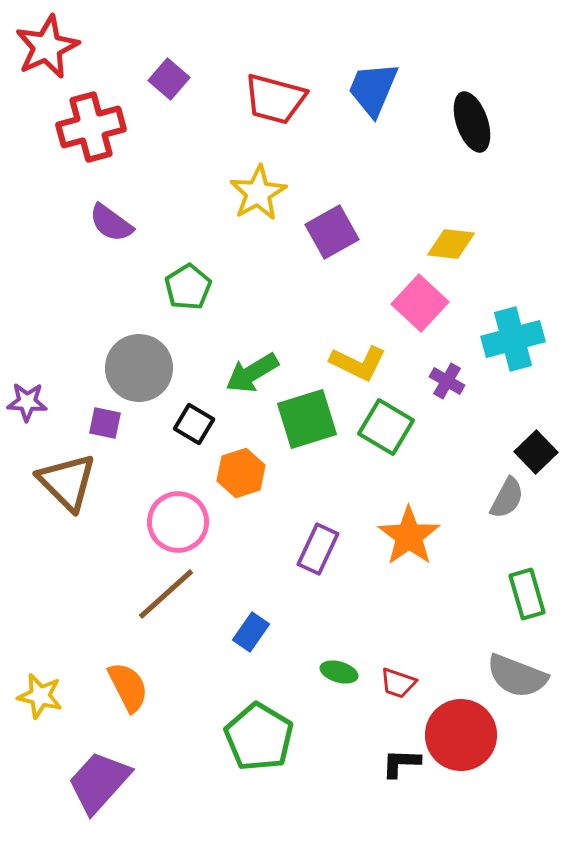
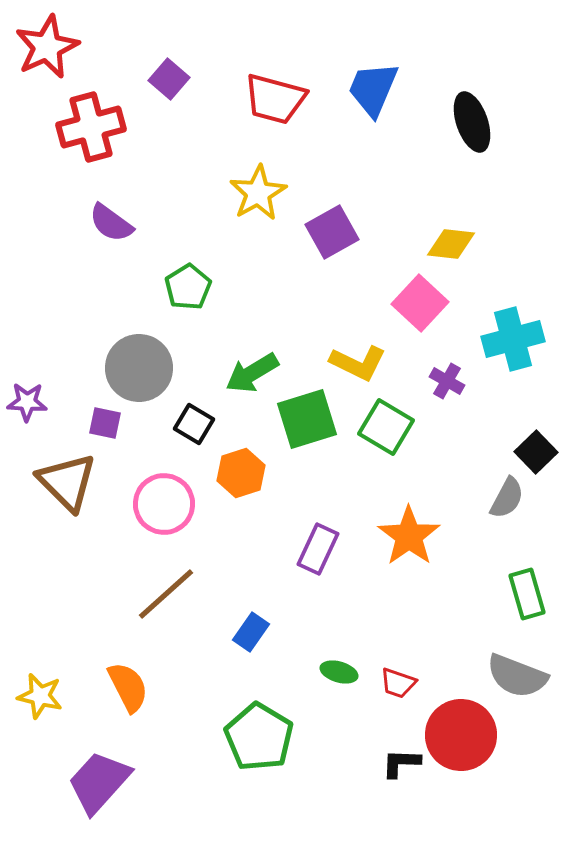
pink circle at (178, 522): moved 14 px left, 18 px up
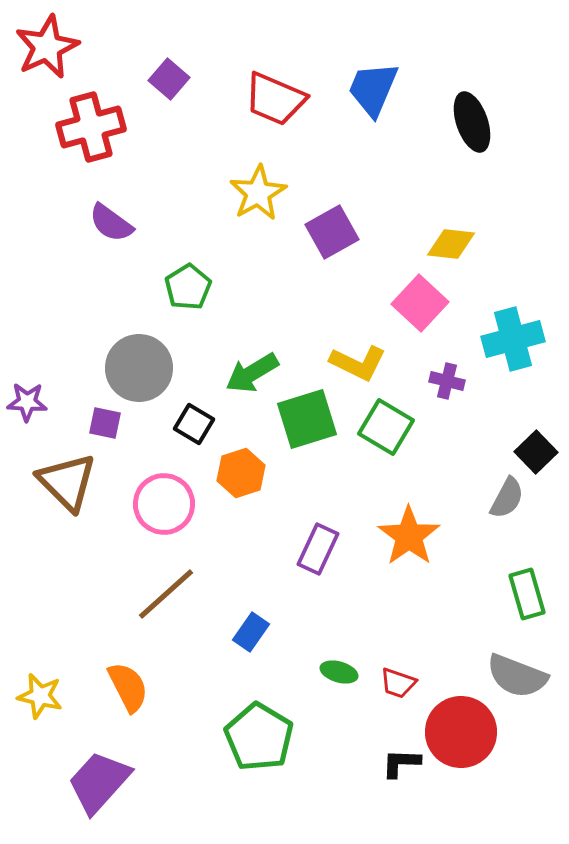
red trapezoid at (275, 99): rotated 8 degrees clockwise
purple cross at (447, 381): rotated 16 degrees counterclockwise
red circle at (461, 735): moved 3 px up
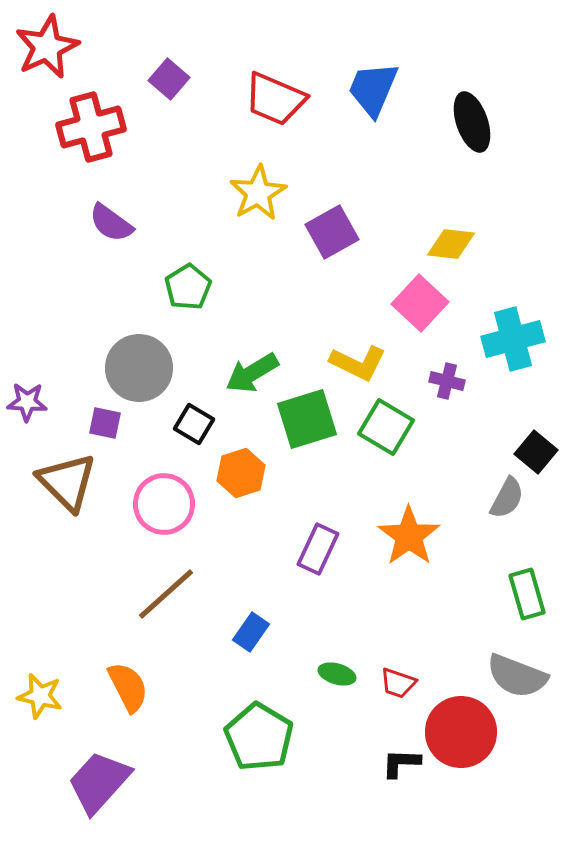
black square at (536, 452): rotated 6 degrees counterclockwise
green ellipse at (339, 672): moved 2 px left, 2 px down
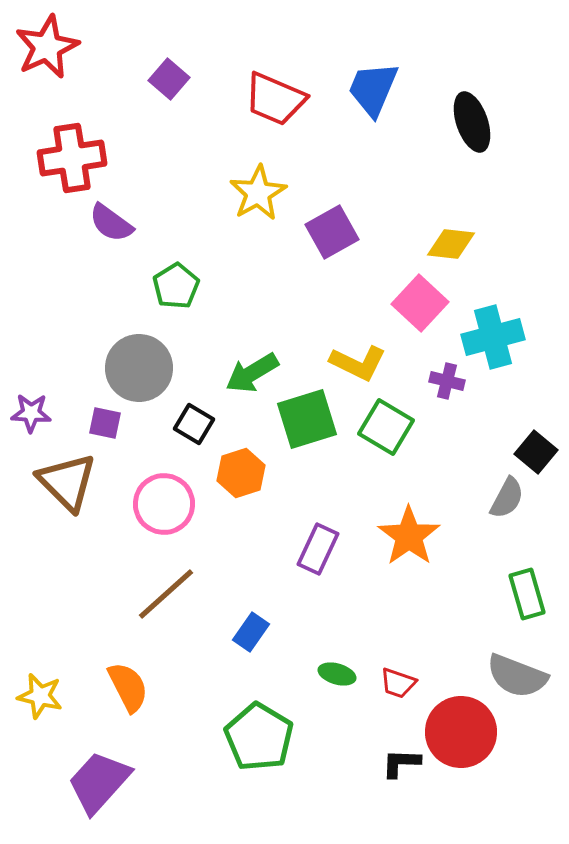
red cross at (91, 127): moved 19 px left, 31 px down; rotated 6 degrees clockwise
green pentagon at (188, 287): moved 12 px left, 1 px up
cyan cross at (513, 339): moved 20 px left, 2 px up
purple star at (27, 402): moved 4 px right, 11 px down
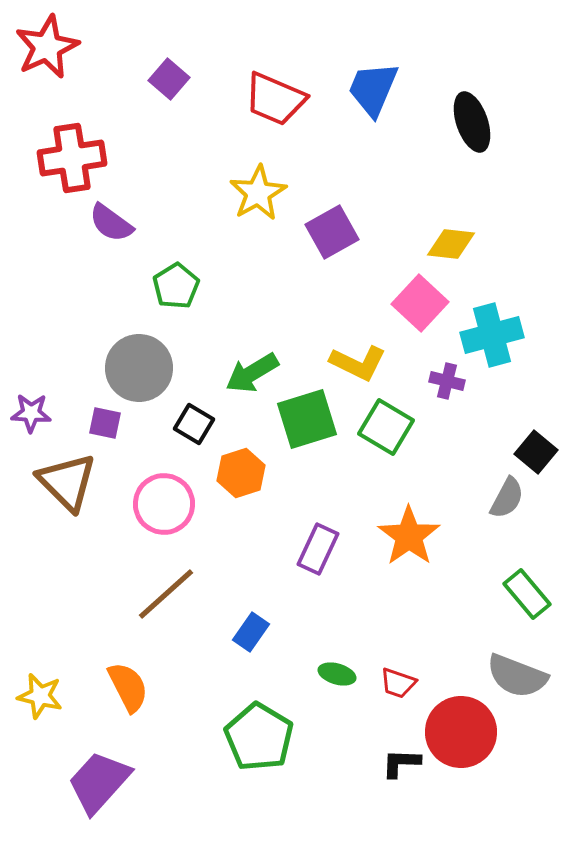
cyan cross at (493, 337): moved 1 px left, 2 px up
green rectangle at (527, 594): rotated 24 degrees counterclockwise
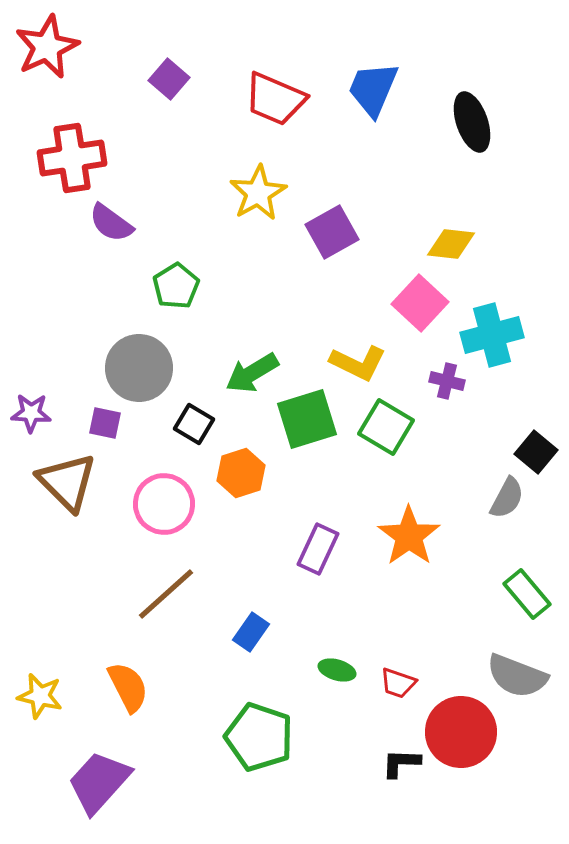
green ellipse at (337, 674): moved 4 px up
green pentagon at (259, 737): rotated 12 degrees counterclockwise
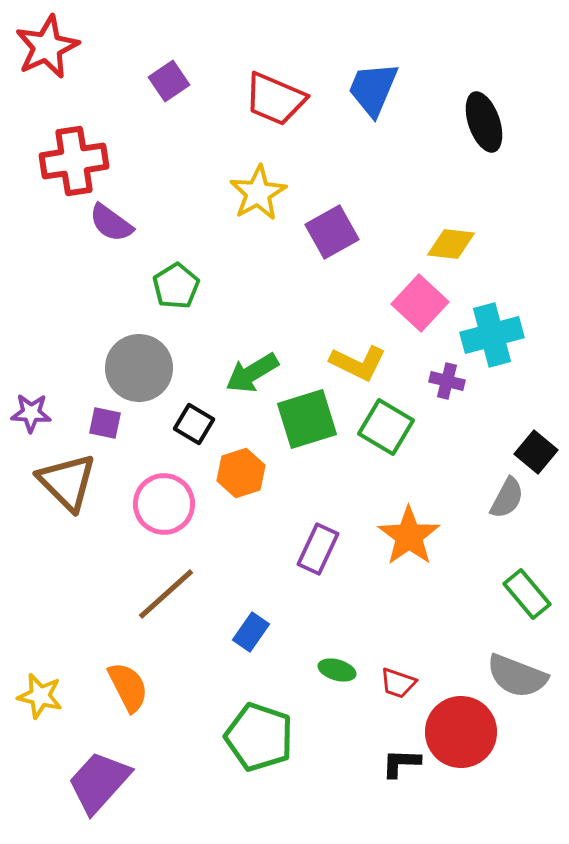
purple square at (169, 79): moved 2 px down; rotated 15 degrees clockwise
black ellipse at (472, 122): moved 12 px right
red cross at (72, 158): moved 2 px right, 3 px down
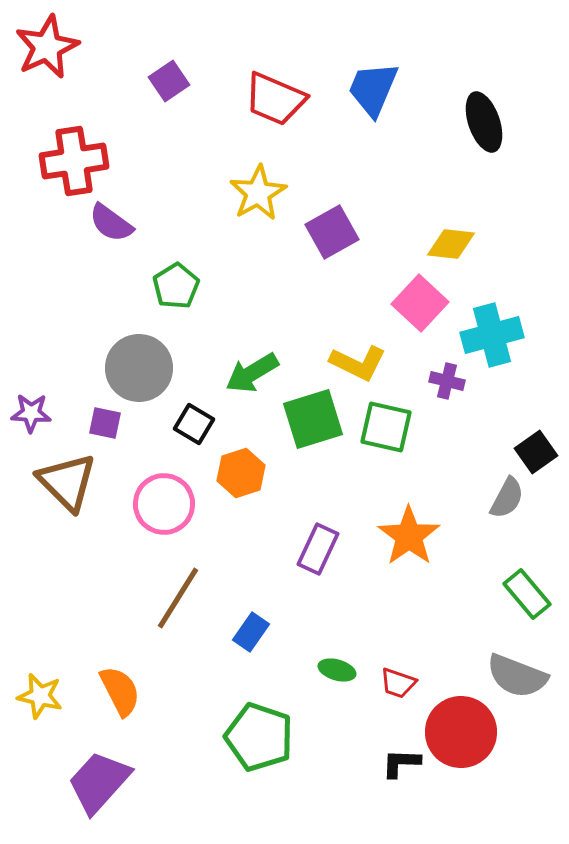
green square at (307, 419): moved 6 px right
green square at (386, 427): rotated 18 degrees counterclockwise
black square at (536, 452): rotated 15 degrees clockwise
brown line at (166, 594): moved 12 px right, 4 px down; rotated 16 degrees counterclockwise
orange semicircle at (128, 687): moved 8 px left, 4 px down
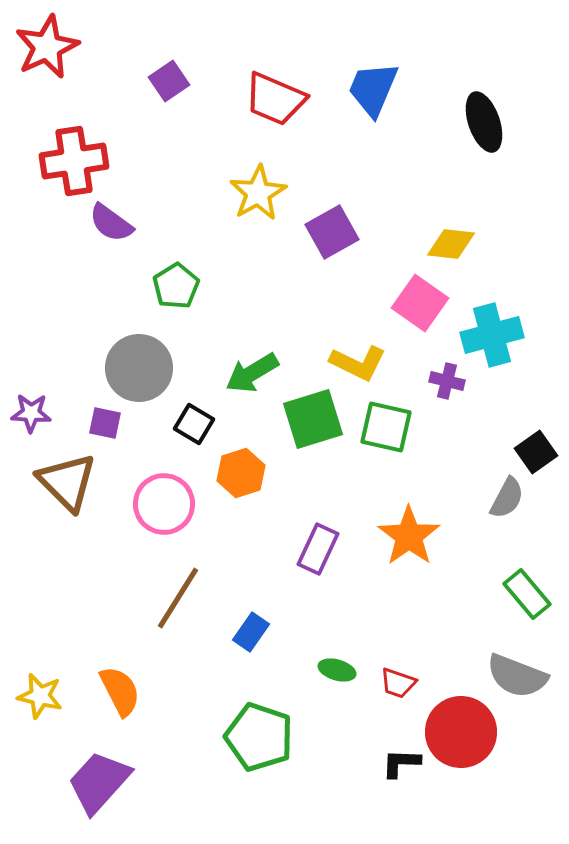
pink square at (420, 303): rotated 8 degrees counterclockwise
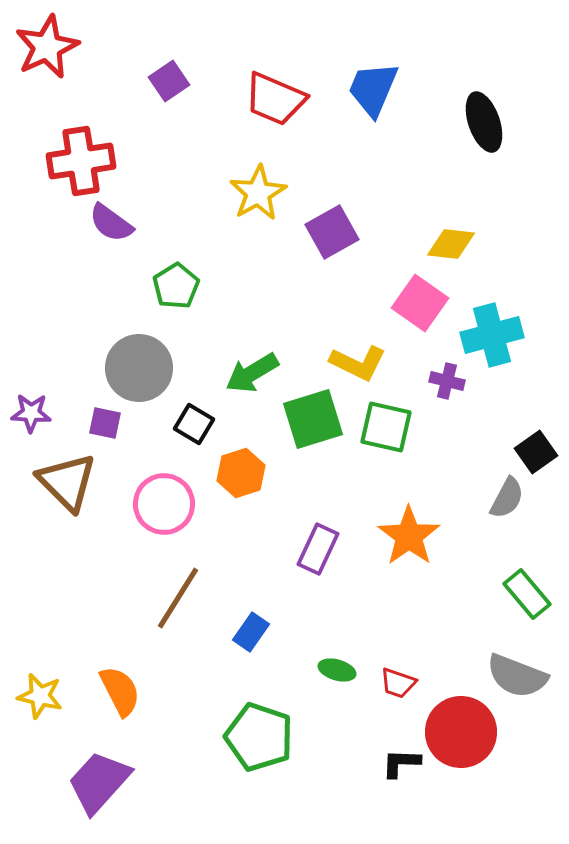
red cross at (74, 161): moved 7 px right
